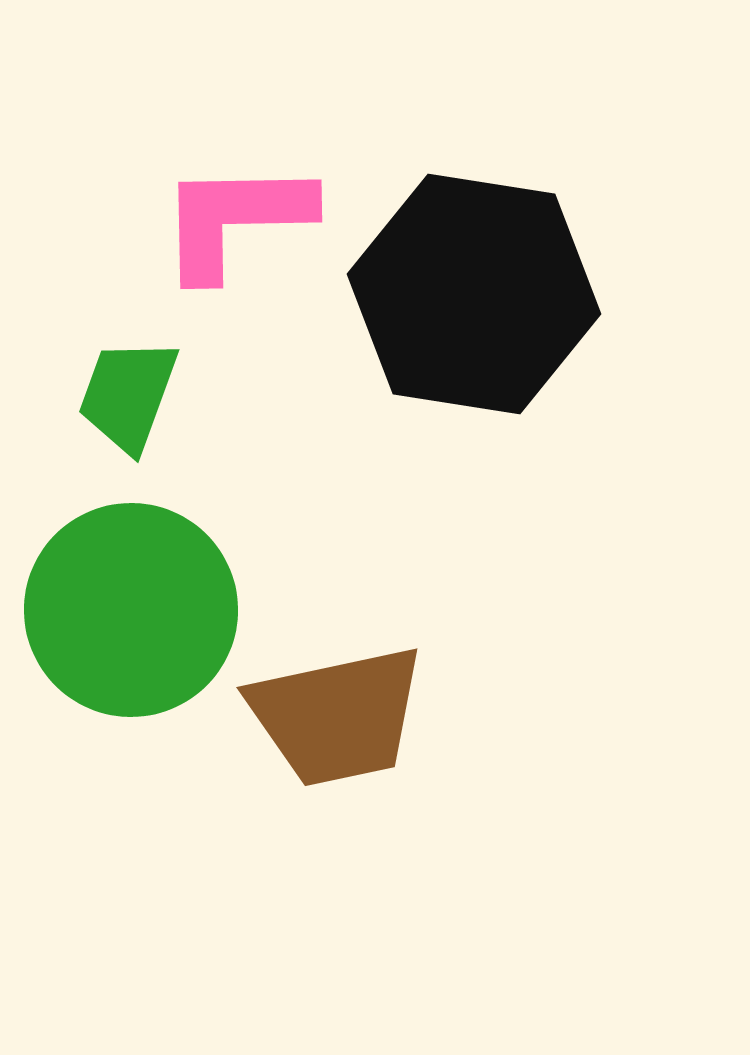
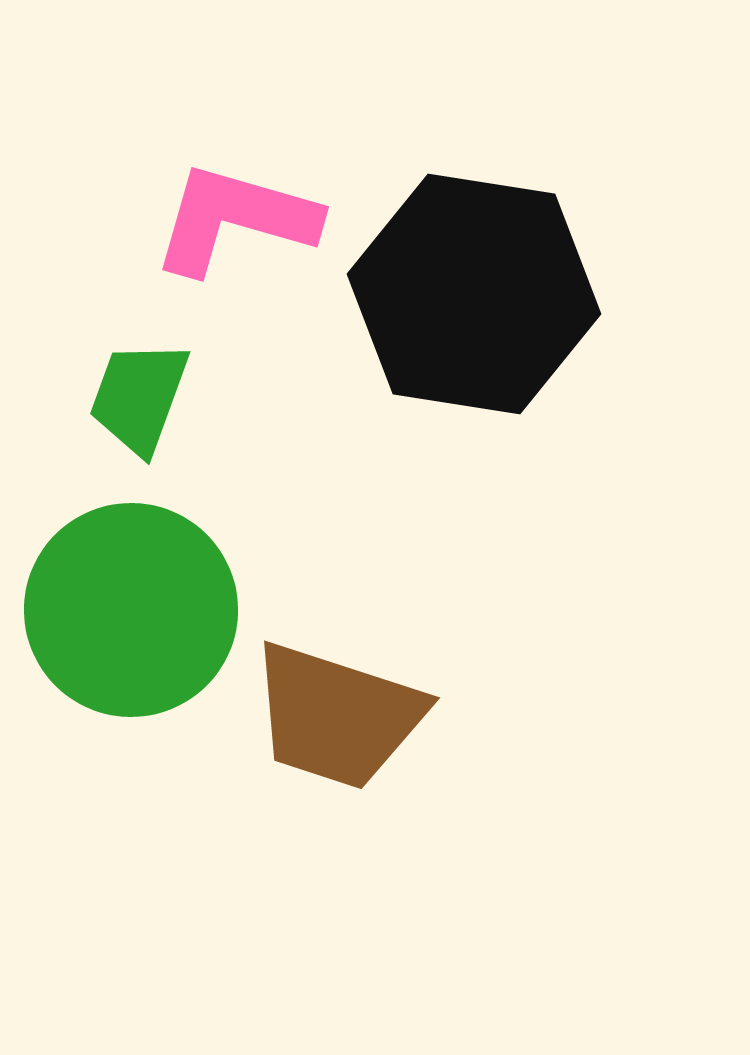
pink L-shape: rotated 17 degrees clockwise
green trapezoid: moved 11 px right, 2 px down
brown trapezoid: rotated 30 degrees clockwise
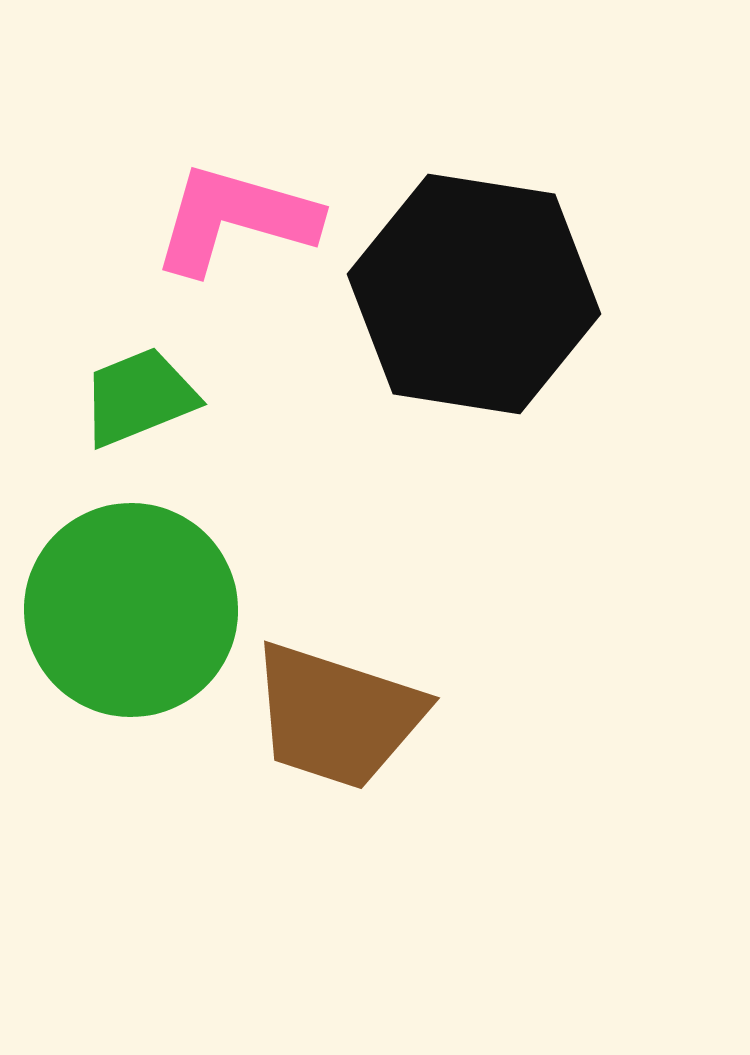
green trapezoid: rotated 48 degrees clockwise
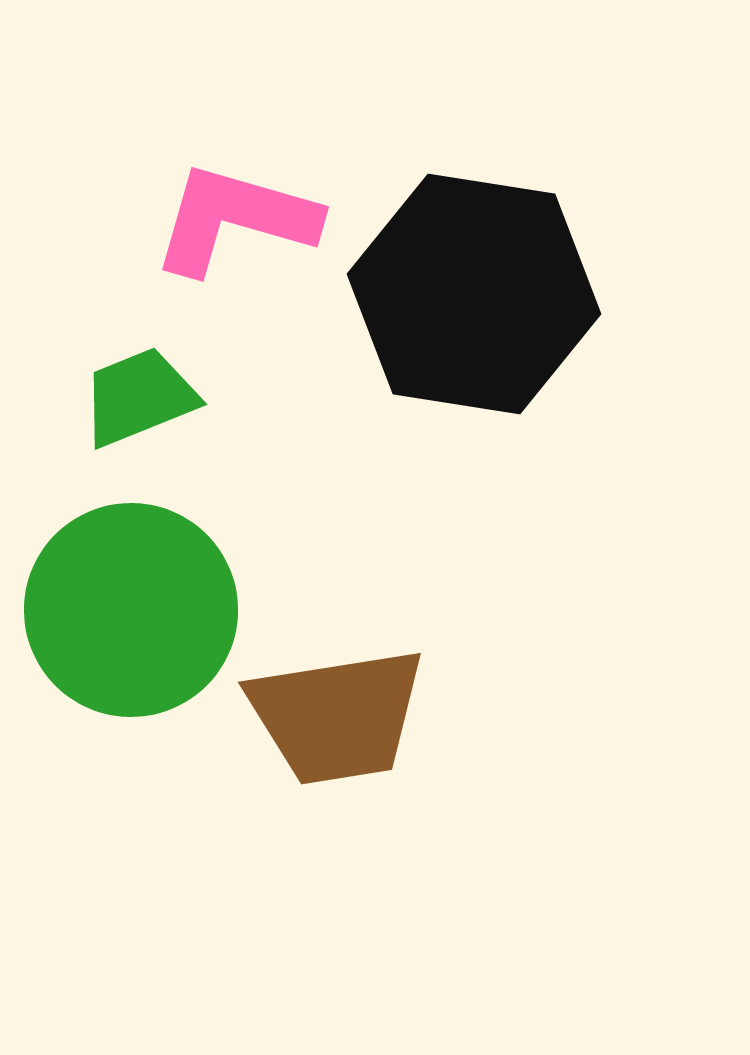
brown trapezoid: rotated 27 degrees counterclockwise
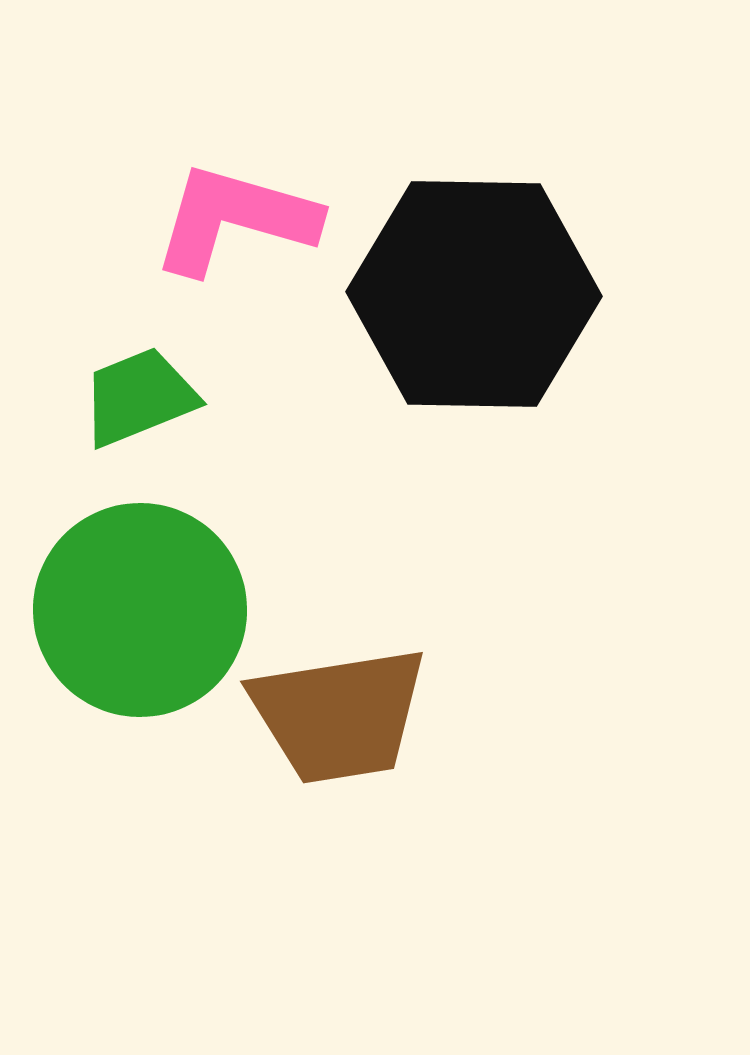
black hexagon: rotated 8 degrees counterclockwise
green circle: moved 9 px right
brown trapezoid: moved 2 px right, 1 px up
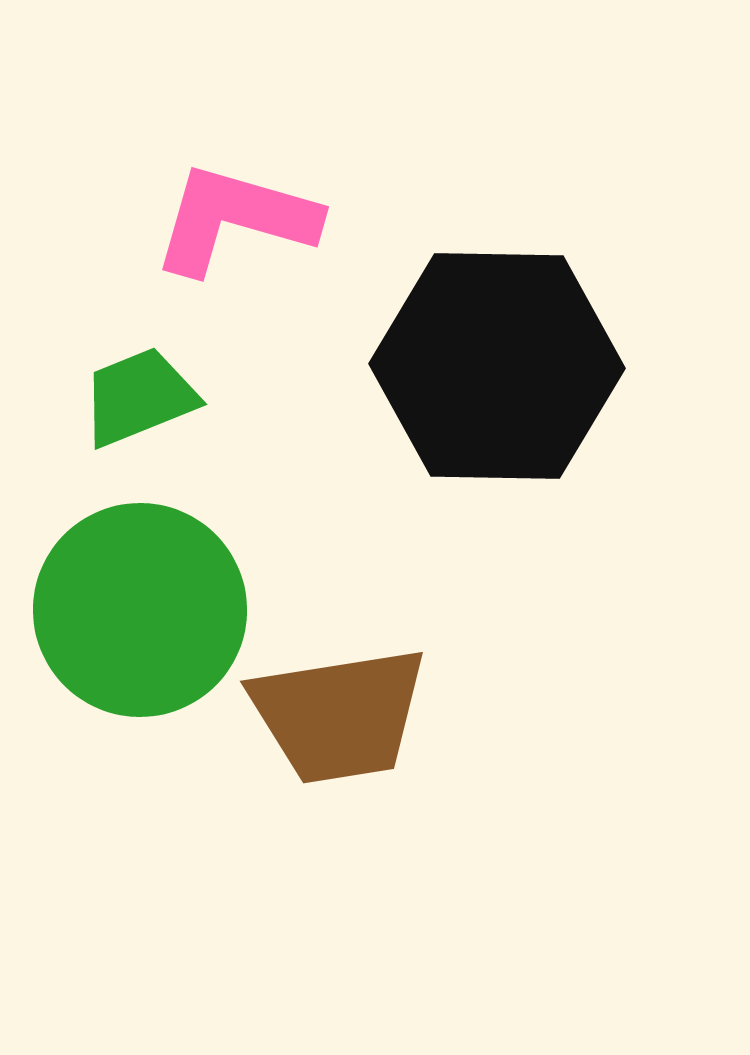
black hexagon: moved 23 px right, 72 px down
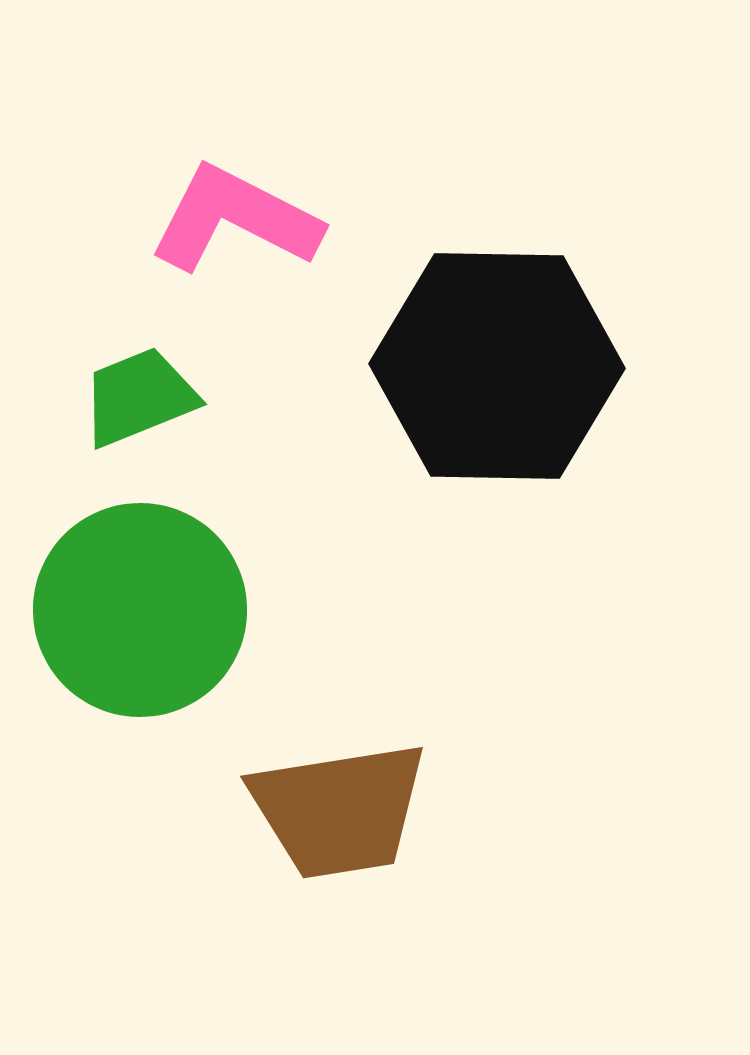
pink L-shape: rotated 11 degrees clockwise
brown trapezoid: moved 95 px down
